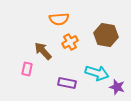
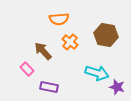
orange cross: rotated 21 degrees counterclockwise
pink rectangle: rotated 56 degrees counterclockwise
purple rectangle: moved 18 px left, 4 px down
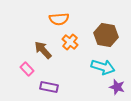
brown arrow: moved 1 px up
cyan arrow: moved 6 px right, 6 px up
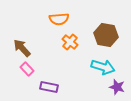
brown arrow: moved 21 px left, 2 px up
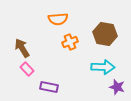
orange semicircle: moved 1 px left
brown hexagon: moved 1 px left, 1 px up
orange cross: rotated 28 degrees clockwise
brown arrow: rotated 12 degrees clockwise
cyan arrow: rotated 15 degrees counterclockwise
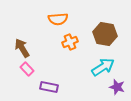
cyan arrow: rotated 35 degrees counterclockwise
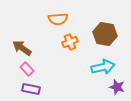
brown arrow: rotated 24 degrees counterclockwise
cyan arrow: rotated 20 degrees clockwise
purple rectangle: moved 18 px left, 2 px down
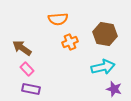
purple star: moved 3 px left, 2 px down
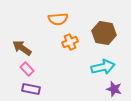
brown hexagon: moved 1 px left, 1 px up
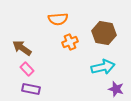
purple star: moved 2 px right
